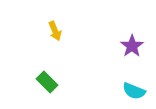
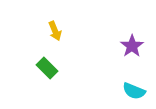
green rectangle: moved 14 px up
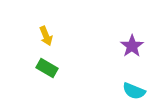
yellow arrow: moved 9 px left, 5 px down
green rectangle: rotated 15 degrees counterclockwise
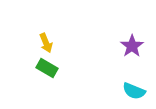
yellow arrow: moved 7 px down
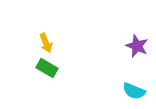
purple star: moved 5 px right; rotated 15 degrees counterclockwise
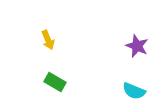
yellow arrow: moved 2 px right, 3 px up
green rectangle: moved 8 px right, 14 px down
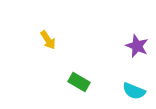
yellow arrow: rotated 12 degrees counterclockwise
green rectangle: moved 24 px right
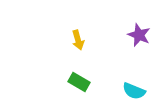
yellow arrow: moved 30 px right; rotated 18 degrees clockwise
purple star: moved 2 px right, 11 px up
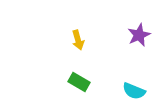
purple star: rotated 25 degrees clockwise
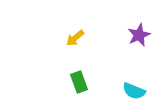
yellow arrow: moved 3 px left, 2 px up; rotated 66 degrees clockwise
green rectangle: rotated 40 degrees clockwise
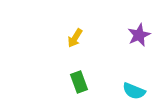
yellow arrow: rotated 18 degrees counterclockwise
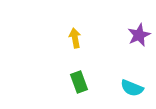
yellow arrow: rotated 138 degrees clockwise
cyan semicircle: moved 2 px left, 3 px up
